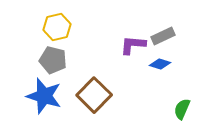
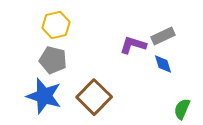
yellow hexagon: moved 1 px left, 2 px up
purple L-shape: rotated 12 degrees clockwise
blue diamond: moved 3 px right; rotated 55 degrees clockwise
brown square: moved 2 px down
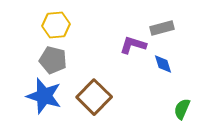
yellow hexagon: rotated 8 degrees clockwise
gray rectangle: moved 1 px left, 8 px up; rotated 10 degrees clockwise
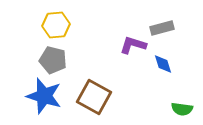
brown square: rotated 16 degrees counterclockwise
green semicircle: rotated 105 degrees counterclockwise
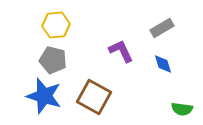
gray rectangle: rotated 15 degrees counterclockwise
purple L-shape: moved 12 px left, 6 px down; rotated 48 degrees clockwise
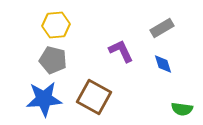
blue star: moved 3 px down; rotated 21 degrees counterclockwise
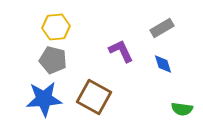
yellow hexagon: moved 2 px down
